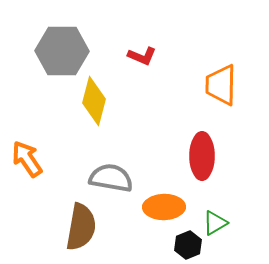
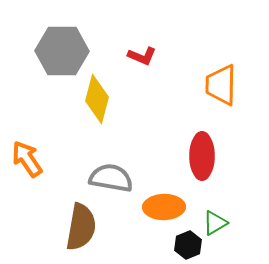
yellow diamond: moved 3 px right, 2 px up
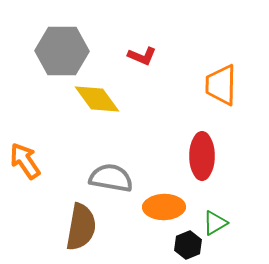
yellow diamond: rotated 51 degrees counterclockwise
orange arrow: moved 2 px left, 2 px down
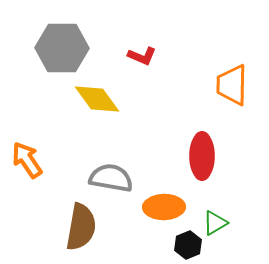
gray hexagon: moved 3 px up
orange trapezoid: moved 11 px right
orange arrow: moved 2 px right, 1 px up
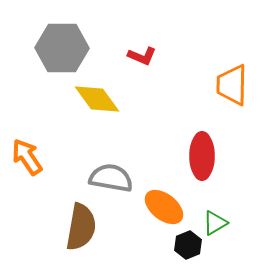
orange arrow: moved 3 px up
orange ellipse: rotated 39 degrees clockwise
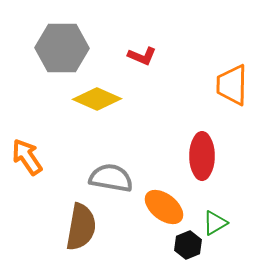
yellow diamond: rotated 30 degrees counterclockwise
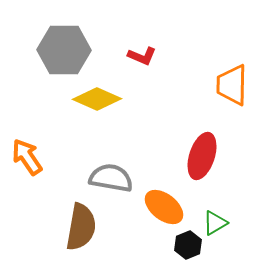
gray hexagon: moved 2 px right, 2 px down
red ellipse: rotated 18 degrees clockwise
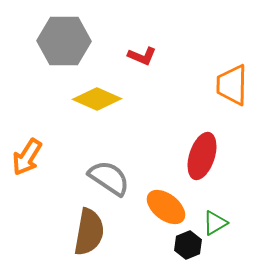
gray hexagon: moved 9 px up
orange arrow: rotated 114 degrees counterclockwise
gray semicircle: moved 2 px left; rotated 24 degrees clockwise
orange ellipse: moved 2 px right
brown semicircle: moved 8 px right, 5 px down
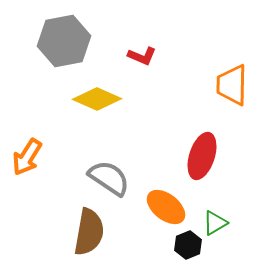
gray hexagon: rotated 12 degrees counterclockwise
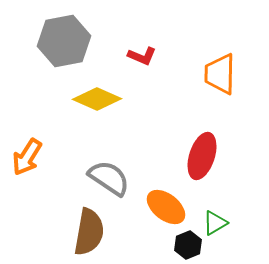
orange trapezoid: moved 12 px left, 11 px up
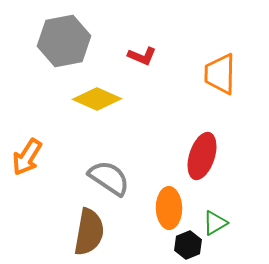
orange ellipse: moved 3 px right, 1 px down; rotated 51 degrees clockwise
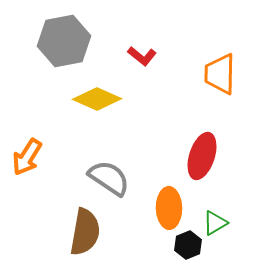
red L-shape: rotated 16 degrees clockwise
brown semicircle: moved 4 px left
